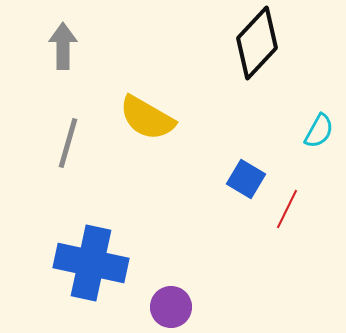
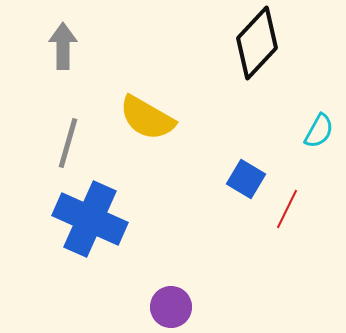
blue cross: moved 1 px left, 44 px up; rotated 12 degrees clockwise
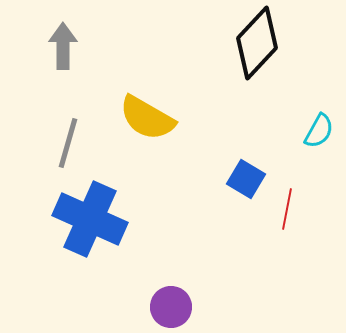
red line: rotated 15 degrees counterclockwise
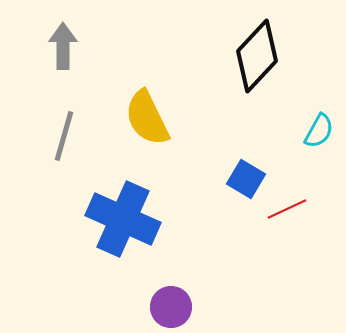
black diamond: moved 13 px down
yellow semicircle: rotated 34 degrees clockwise
gray line: moved 4 px left, 7 px up
red line: rotated 54 degrees clockwise
blue cross: moved 33 px right
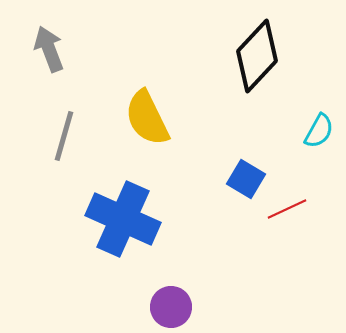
gray arrow: moved 14 px left, 3 px down; rotated 21 degrees counterclockwise
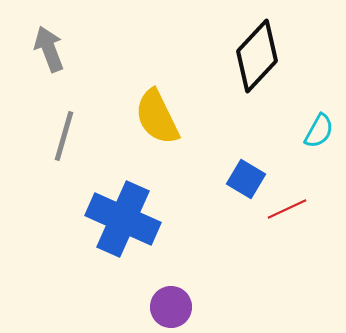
yellow semicircle: moved 10 px right, 1 px up
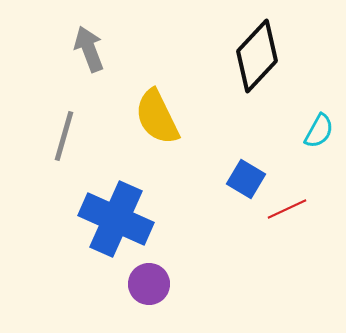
gray arrow: moved 40 px right
blue cross: moved 7 px left
purple circle: moved 22 px left, 23 px up
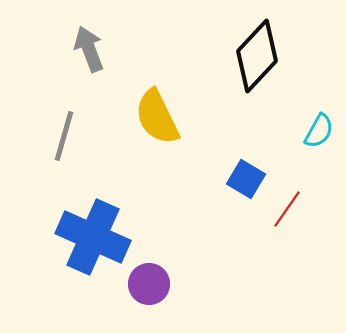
red line: rotated 30 degrees counterclockwise
blue cross: moved 23 px left, 18 px down
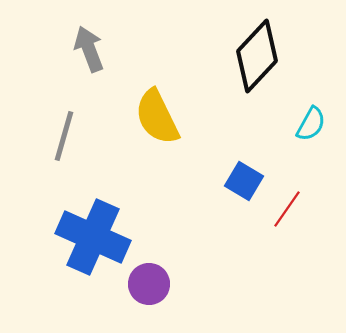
cyan semicircle: moved 8 px left, 7 px up
blue square: moved 2 px left, 2 px down
